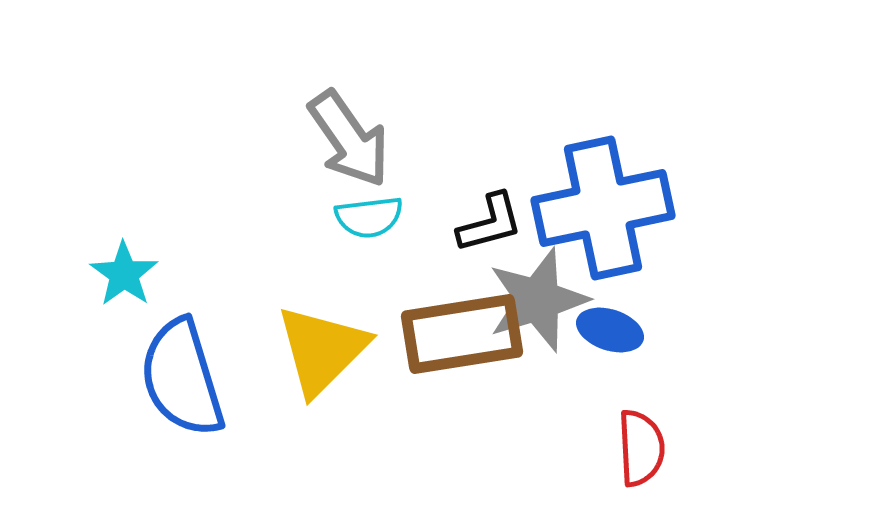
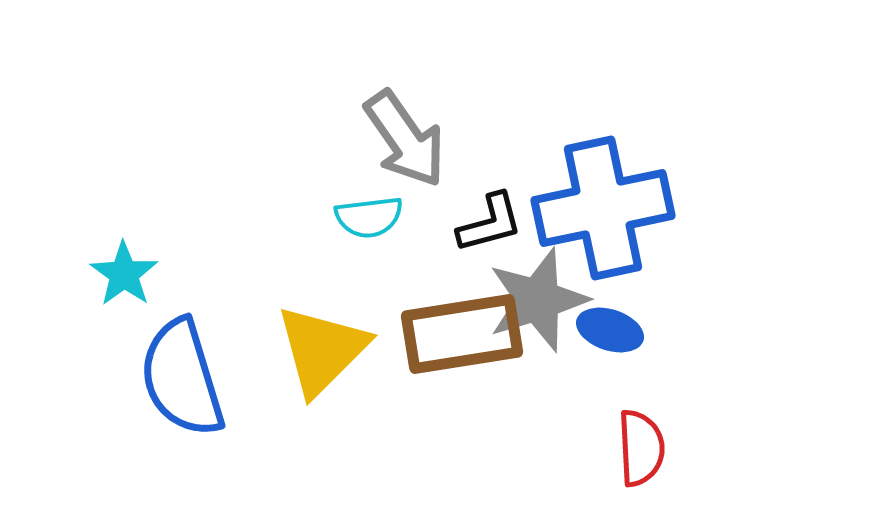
gray arrow: moved 56 px right
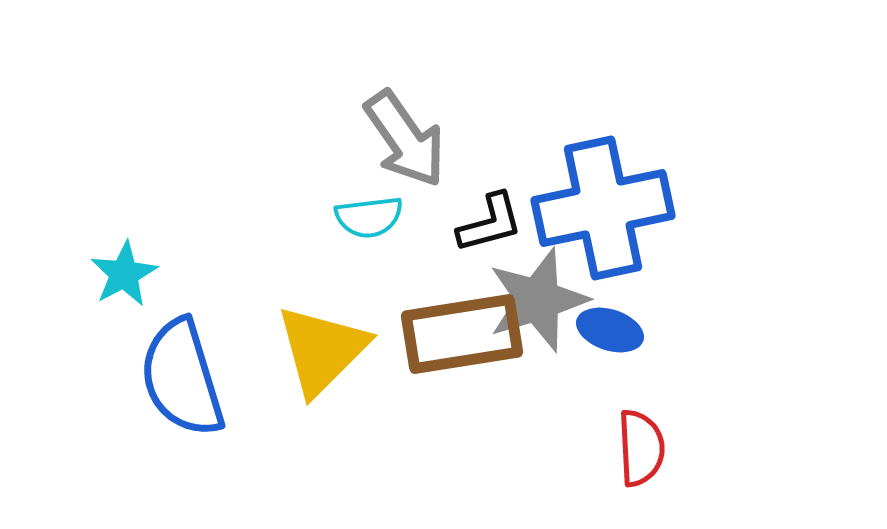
cyan star: rotated 8 degrees clockwise
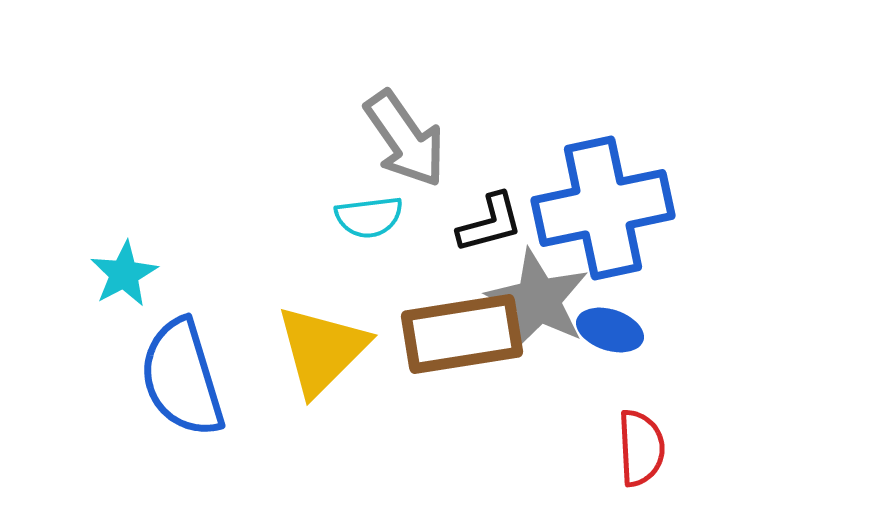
gray star: rotated 28 degrees counterclockwise
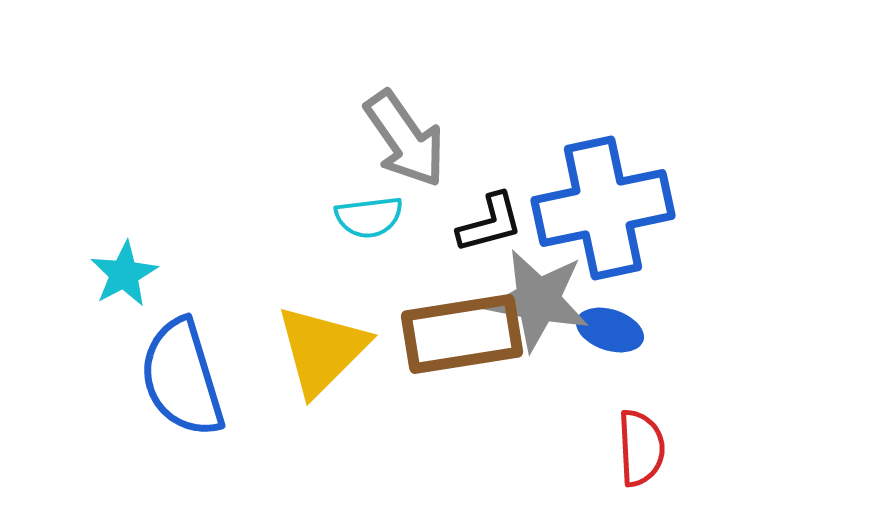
gray star: rotated 16 degrees counterclockwise
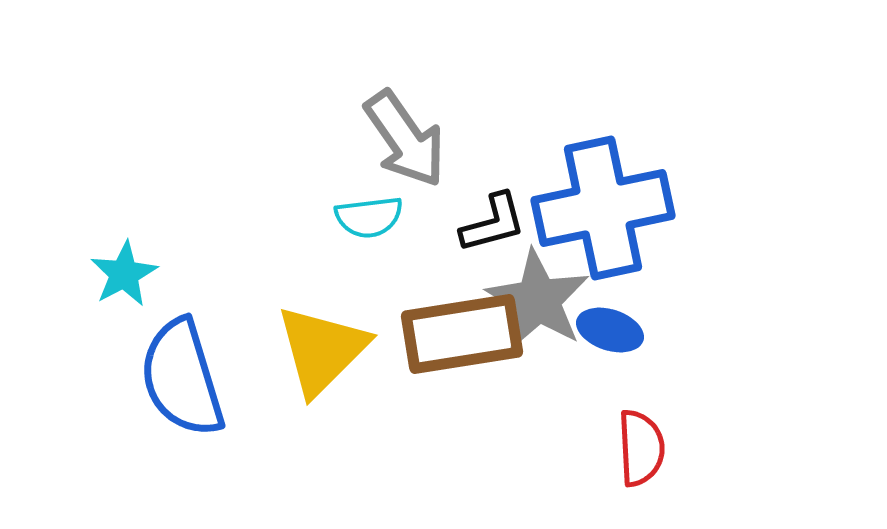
black L-shape: moved 3 px right
gray star: rotated 20 degrees clockwise
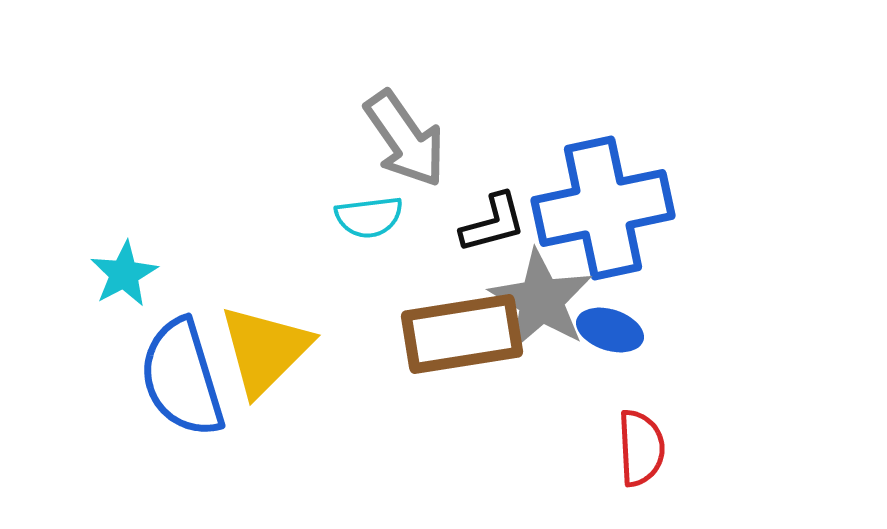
gray star: moved 3 px right
yellow triangle: moved 57 px left
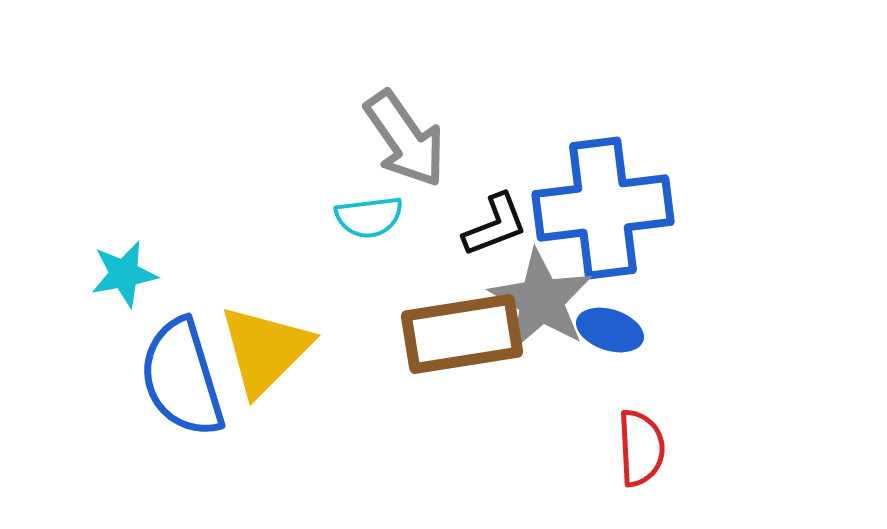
blue cross: rotated 5 degrees clockwise
black L-shape: moved 2 px right, 2 px down; rotated 6 degrees counterclockwise
cyan star: rotated 18 degrees clockwise
